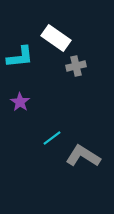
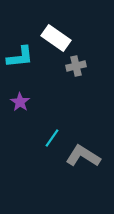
cyan line: rotated 18 degrees counterclockwise
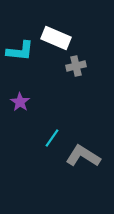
white rectangle: rotated 12 degrees counterclockwise
cyan L-shape: moved 6 px up; rotated 12 degrees clockwise
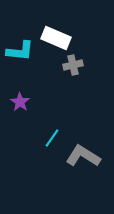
gray cross: moved 3 px left, 1 px up
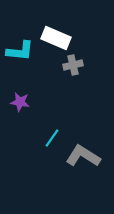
purple star: rotated 24 degrees counterclockwise
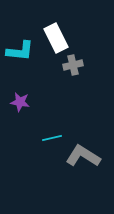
white rectangle: rotated 40 degrees clockwise
cyan line: rotated 42 degrees clockwise
